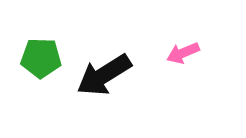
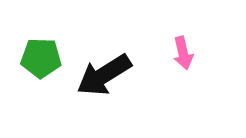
pink arrow: rotated 80 degrees counterclockwise
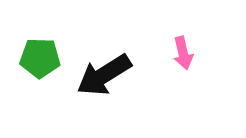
green pentagon: moved 1 px left
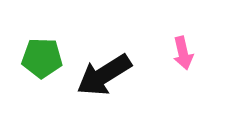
green pentagon: moved 2 px right
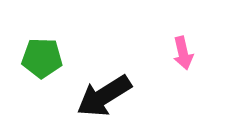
black arrow: moved 21 px down
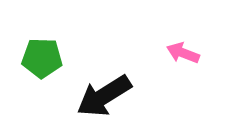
pink arrow: rotated 124 degrees clockwise
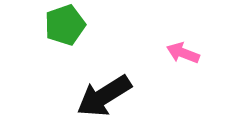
green pentagon: moved 23 px right, 33 px up; rotated 21 degrees counterclockwise
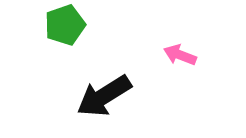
pink arrow: moved 3 px left, 2 px down
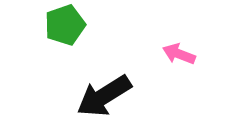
pink arrow: moved 1 px left, 1 px up
